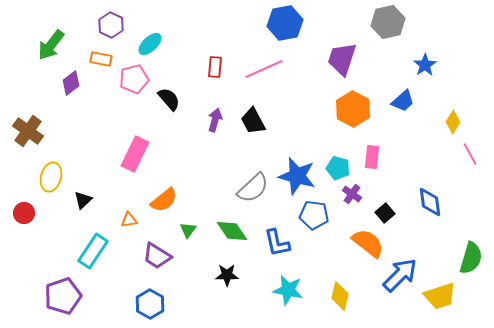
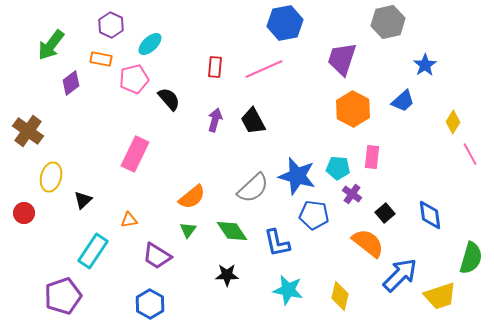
cyan pentagon at (338, 168): rotated 10 degrees counterclockwise
orange semicircle at (164, 200): moved 28 px right, 3 px up
blue diamond at (430, 202): moved 13 px down
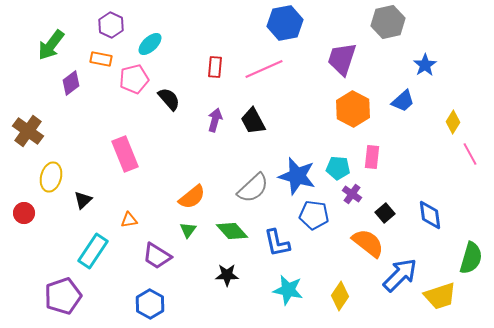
pink rectangle at (135, 154): moved 10 px left; rotated 48 degrees counterclockwise
green diamond at (232, 231): rotated 8 degrees counterclockwise
yellow diamond at (340, 296): rotated 20 degrees clockwise
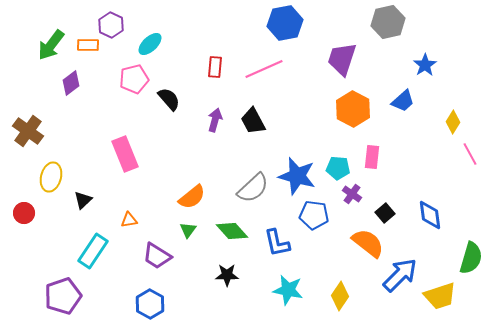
orange rectangle at (101, 59): moved 13 px left, 14 px up; rotated 10 degrees counterclockwise
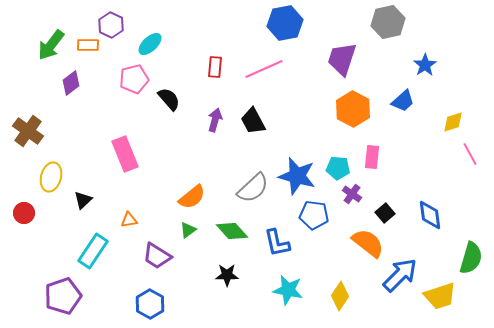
yellow diamond at (453, 122): rotated 40 degrees clockwise
green triangle at (188, 230): rotated 18 degrees clockwise
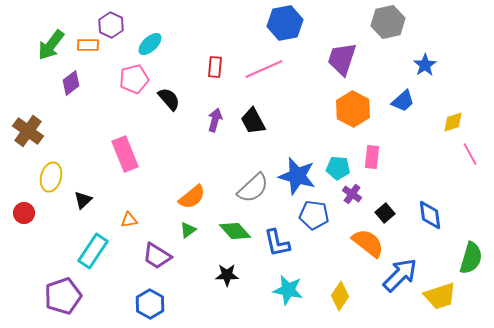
green diamond at (232, 231): moved 3 px right
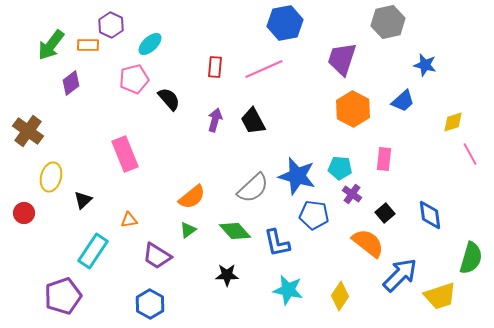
blue star at (425, 65): rotated 25 degrees counterclockwise
pink rectangle at (372, 157): moved 12 px right, 2 px down
cyan pentagon at (338, 168): moved 2 px right
